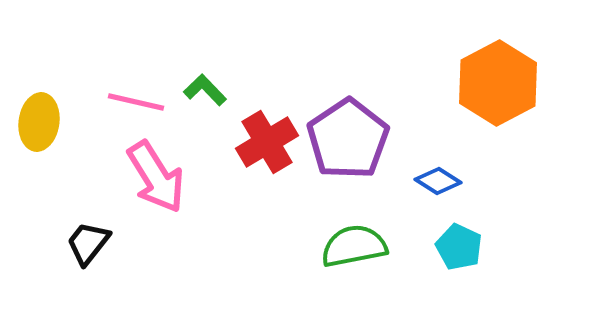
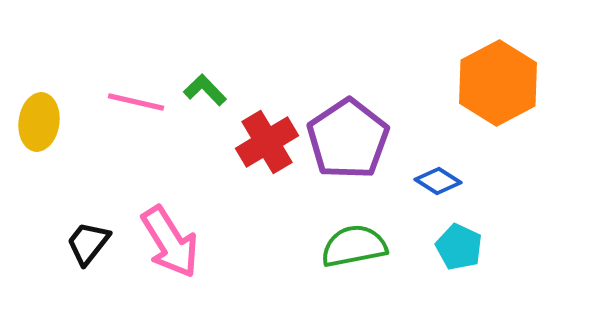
pink arrow: moved 14 px right, 65 px down
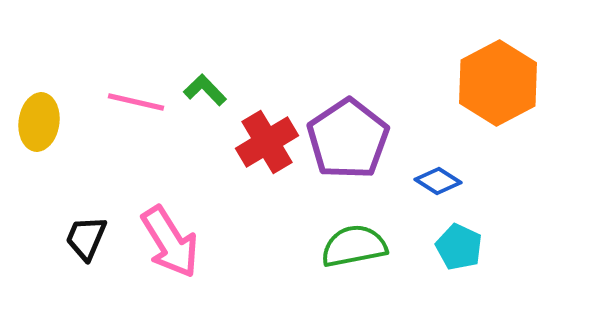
black trapezoid: moved 2 px left, 5 px up; rotated 15 degrees counterclockwise
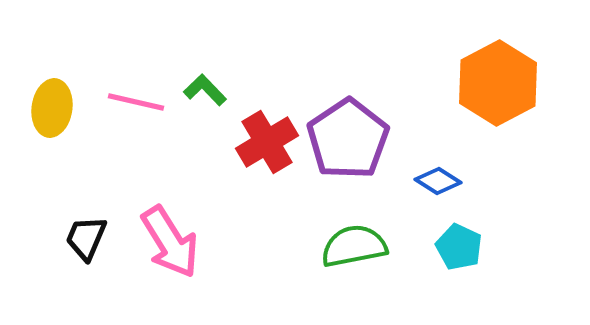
yellow ellipse: moved 13 px right, 14 px up
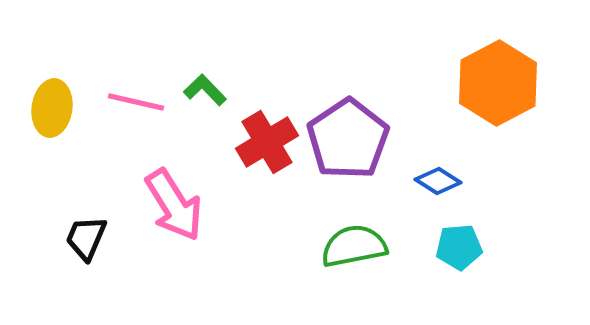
pink arrow: moved 4 px right, 37 px up
cyan pentagon: rotated 30 degrees counterclockwise
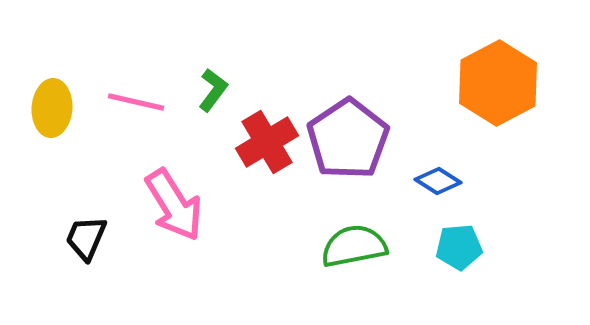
green L-shape: moved 8 px right; rotated 81 degrees clockwise
yellow ellipse: rotated 4 degrees counterclockwise
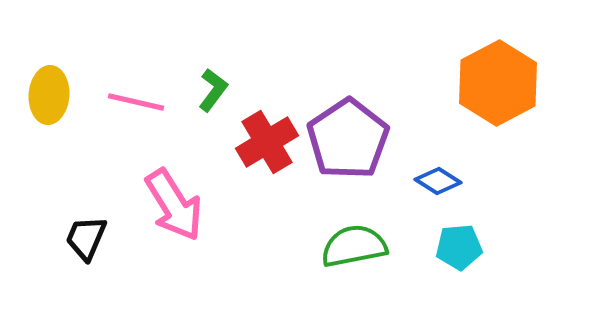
yellow ellipse: moved 3 px left, 13 px up
